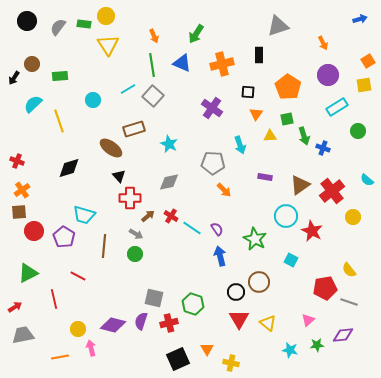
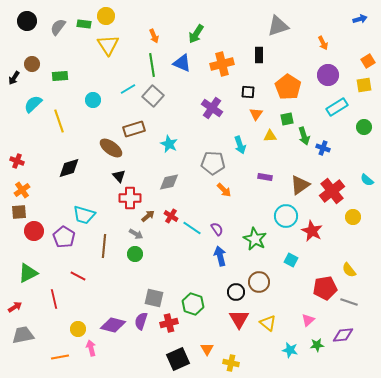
green circle at (358, 131): moved 6 px right, 4 px up
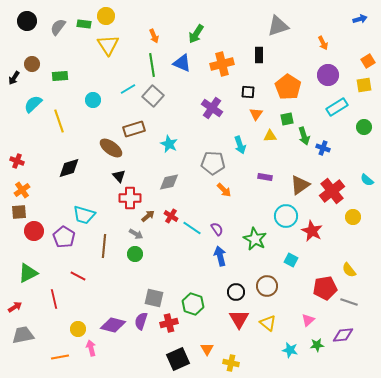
brown circle at (259, 282): moved 8 px right, 4 px down
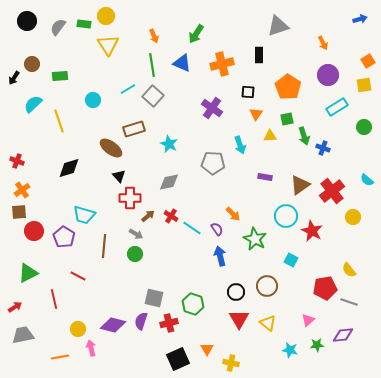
orange arrow at (224, 190): moved 9 px right, 24 px down
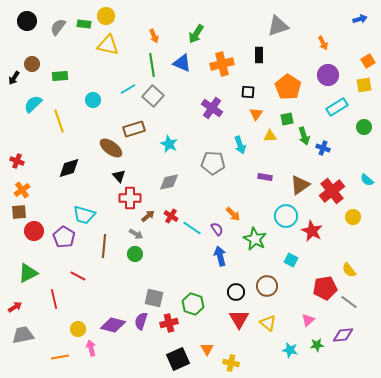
yellow triangle at (108, 45): rotated 45 degrees counterclockwise
gray line at (349, 302): rotated 18 degrees clockwise
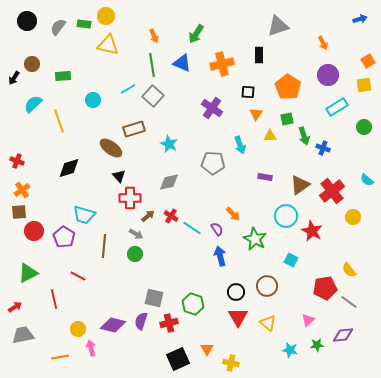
green rectangle at (60, 76): moved 3 px right
red triangle at (239, 319): moved 1 px left, 2 px up
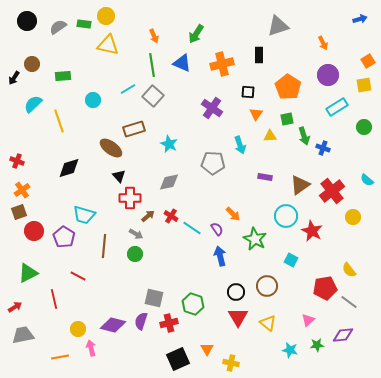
gray semicircle at (58, 27): rotated 18 degrees clockwise
brown square at (19, 212): rotated 14 degrees counterclockwise
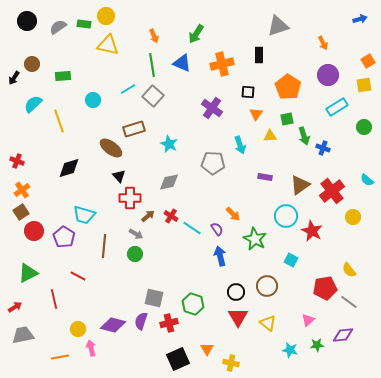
brown square at (19, 212): moved 2 px right; rotated 14 degrees counterclockwise
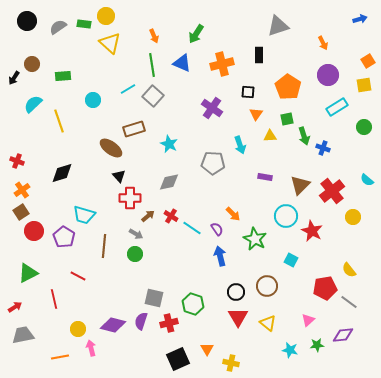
yellow triangle at (108, 45): moved 2 px right, 2 px up; rotated 30 degrees clockwise
black diamond at (69, 168): moved 7 px left, 5 px down
brown triangle at (300, 185): rotated 10 degrees counterclockwise
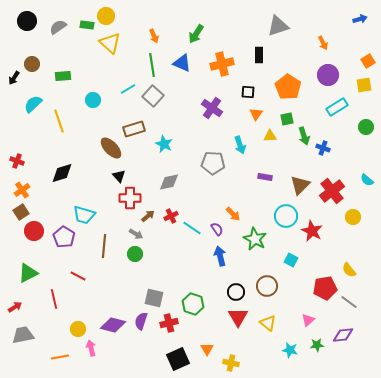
green rectangle at (84, 24): moved 3 px right, 1 px down
green circle at (364, 127): moved 2 px right
cyan star at (169, 144): moved 5 px left
brown ellipse at (111, 148): rotated 10 degrees clockwise
red cross at (171, 216): rotated 32 degrees clockwise
